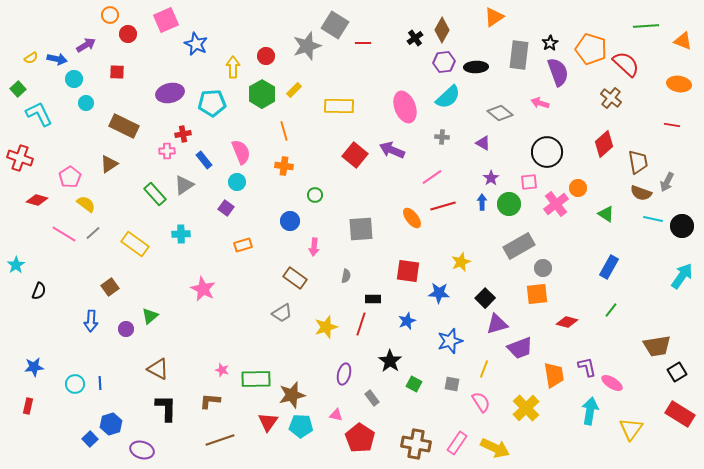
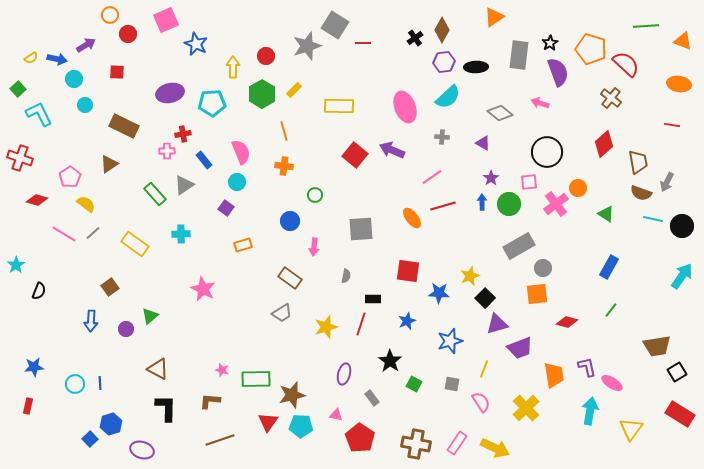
cyan circle at (86, 103): moved 1 px left, 2 px down
yellow star at (461, 262): moved 9 px right, 14 px down
brown rectangle at (295, 278): moved 5 px left
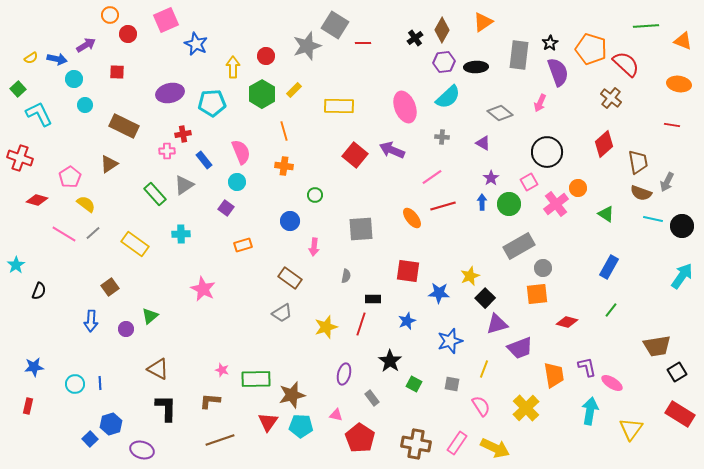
orange triangle at (494, 17): moved 11 px left, 5 px down
pink arrow at (540, 103): rotated 84 degrees counterclockwise
pink square at (529, 182): rotated 24 degrees counterclockwise
pink semicircle at (481, 402): moved 4 px down
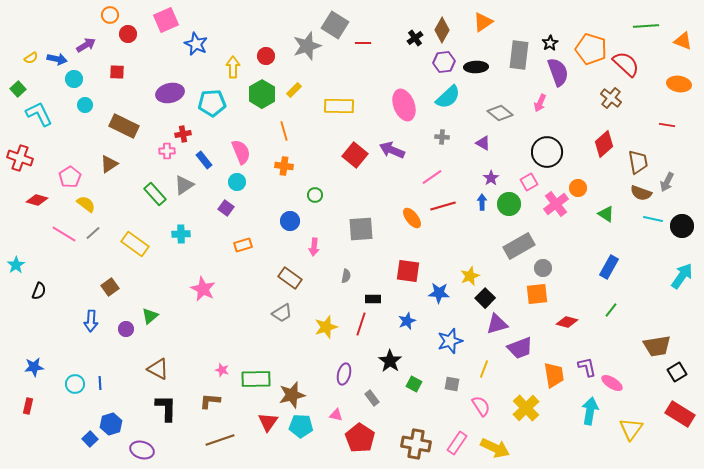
pink ellipse at (405, 107): moved 1 px left, 2 px up
red line at (672, 125): moved 5 px left
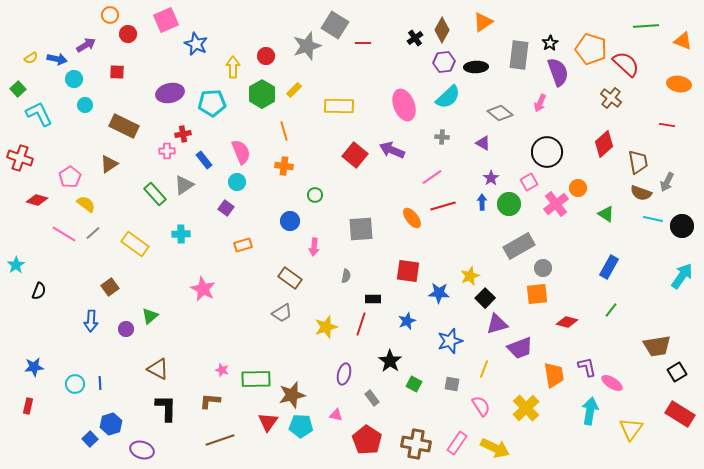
red pentagon at (360, 438): moved 7 px right, 2 px down
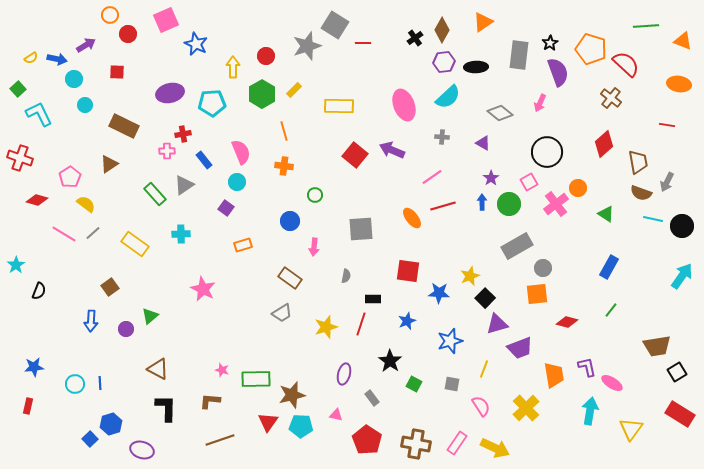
gray rectangle at (519, 246): moved 2 px left
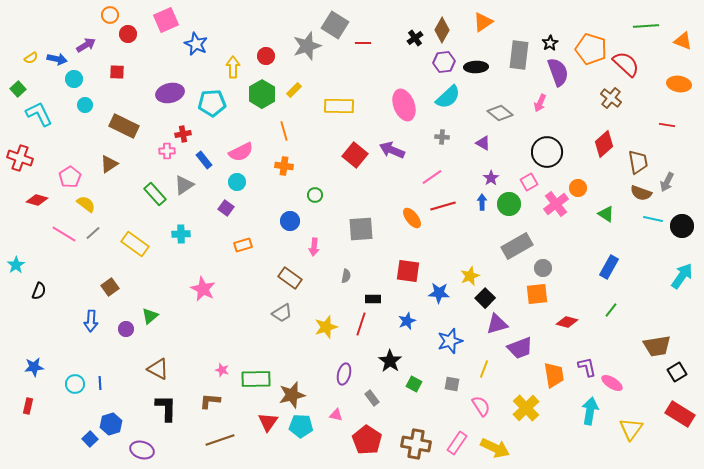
pink semicircle at (241, 152): rotated 85 degrees clockwise
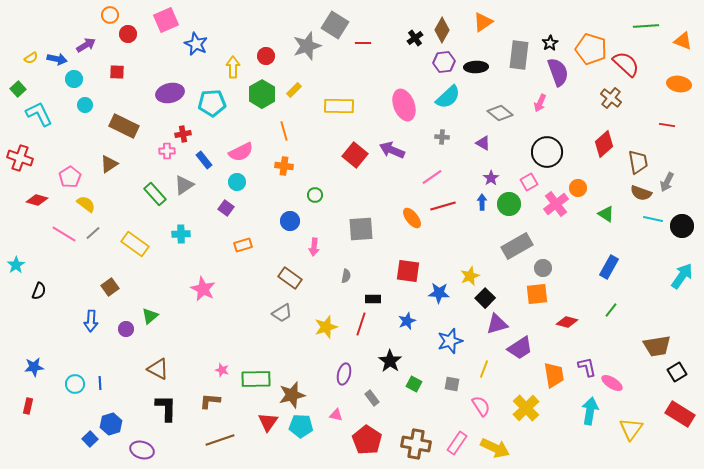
purple trapezoid at (520, 348): rotated 12 degrees counterclockwise
